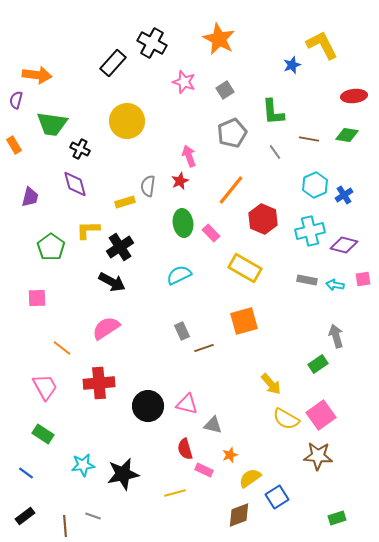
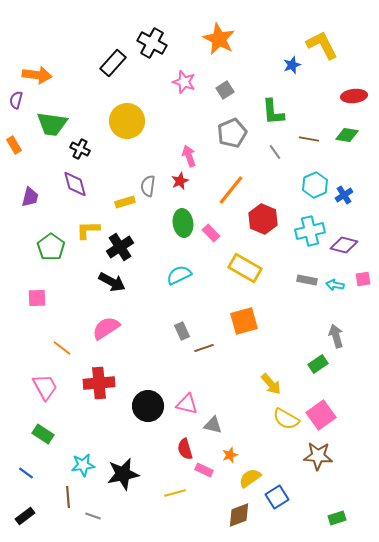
brown line at (65, 526): moved 3 px right, 29 px up
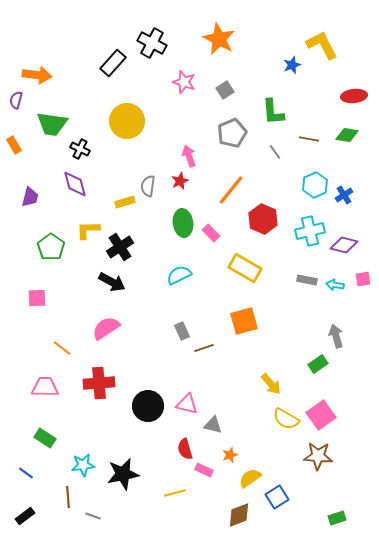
pink trapezoid at (45, 387): rotated 60 degrees counterclockwise
green rectangle at (43, 434): moved 2 px right, 4 px down
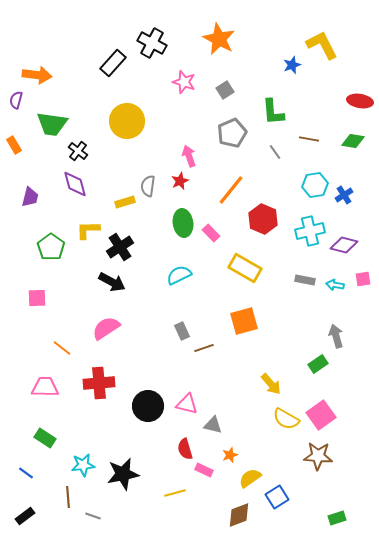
red ellipse at (354, 96): moved 6 px right, 5 px down; rotated 15 degrees clockwise
green diamond at (347, 135): moved 6 px right, 6 px down
black cross at (80, 149): moved 2 px left, 2 px down; rotated 12 degrees clockwise
cyan hexagon at (315, 185): rotated 15 degrees clockwise
gray rectangle at (307, 280): moved 2 px left
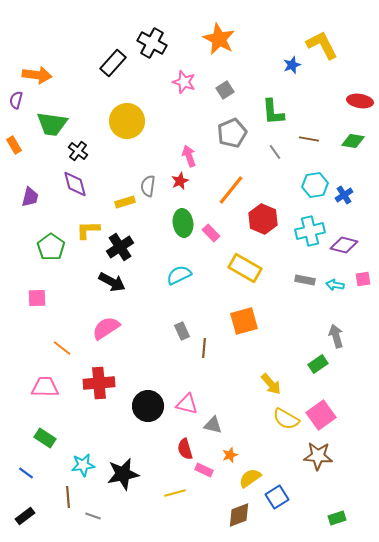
brown line at (204, 348): rotated 66 degrees counterclockwise
